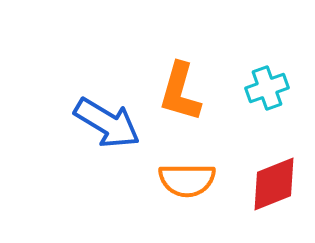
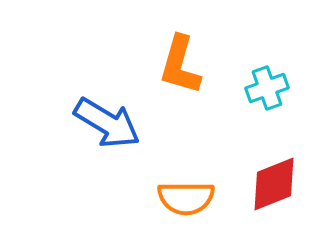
orange L-shape: moved 27 px up
orange semicircle: moved 1 px left, 18 px down
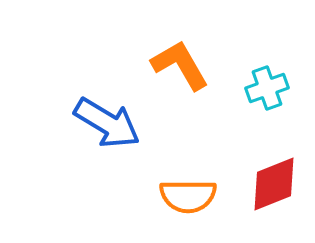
orange L-shape: rotated 134 degrees clockwise
orange semicircle: moved 2 px right, 2 px up
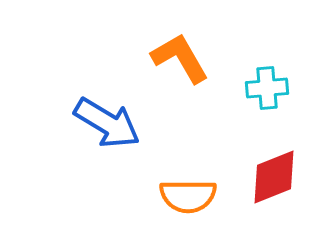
orange L-shape: moved 7 px up
cyan cross: rotated 15 degrees clockwise
red diamond: moved 7 px up
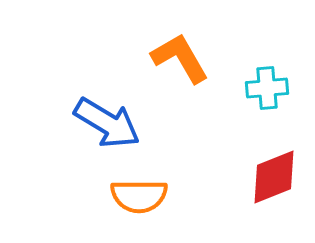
orange semicircle: moved 49 px left
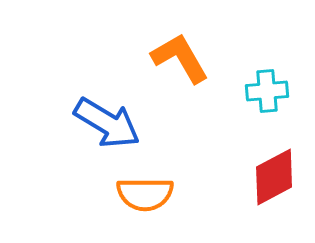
cyan cross: moved 3 px down
red diamond: rotated 6 degrees counterclockwise
orange semicircle: moved 6 px right, 2 px up
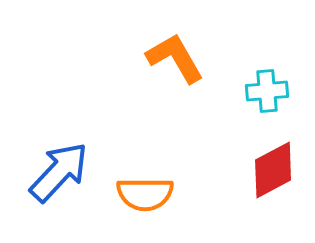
orange L-shape: moved 5 px left
blue arrow: moved 48 px left, 49 px down; rotated 78 degrees counterclockwise
red diamond: moved 1 px left, 7 px up
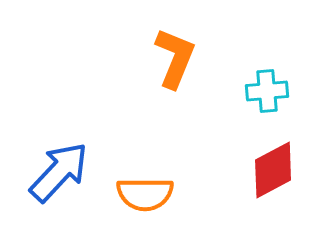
orange L-shape: rotated 52 degrees clockwise
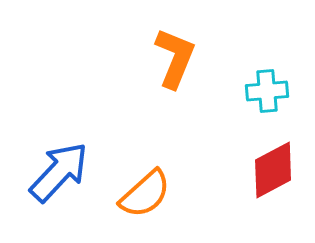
orange semicircle: rotated 42 degrees counterclockwise
